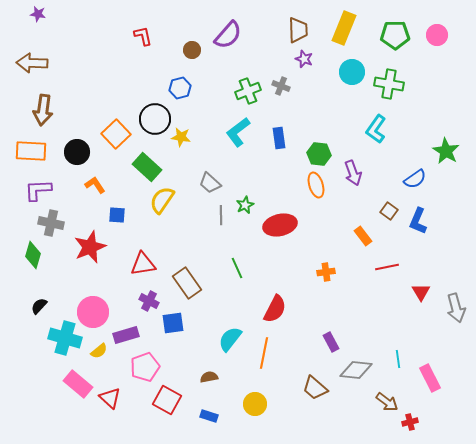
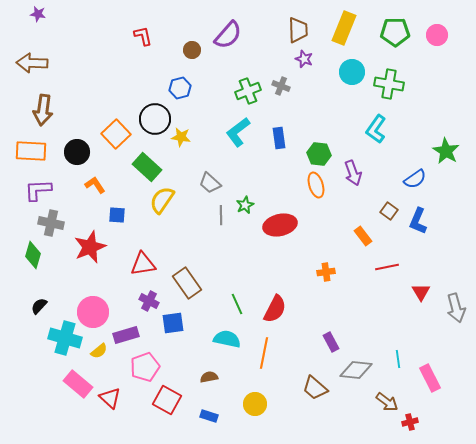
green pentagon at (395, 35): moved 3 px up
green line at (237, 268): moved 36 px down
cyan semicircle at (230, 339): moved 3 px left; rotated 64 degrees clockwise
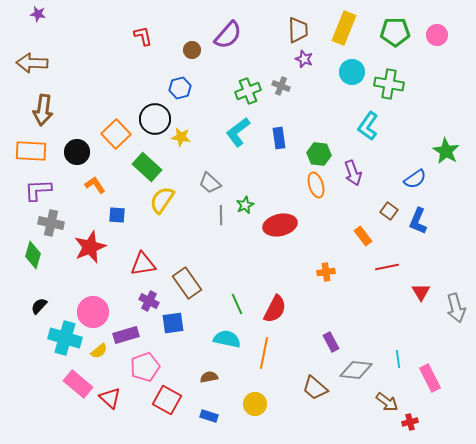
cyan L-shape at (376, 129): moved 8 px left, 3 px up
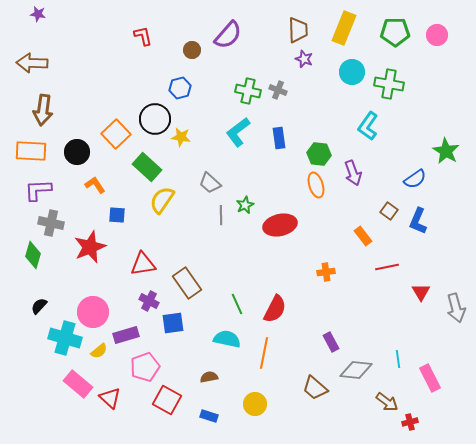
gray cross at (281, 86): moved 3 px left, 4 px down
green cross at (248, 91): rotated 35 degrees clockwise
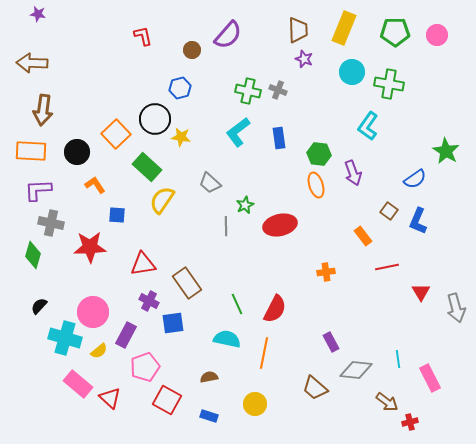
gray line at (221, 215): moved 5 px right, 11 px down
red star at (90, 247): rotated 20 degrees clockwise
purple rectangle at (126, 335): rotated 45 degrees counterclockwise
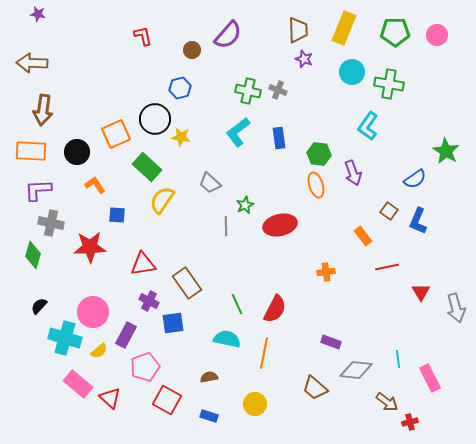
orange square at (116, 134): rotated 20 degrees clockwise
purple rectangle at (331, 342): rotated 42 degrees counterclockwise
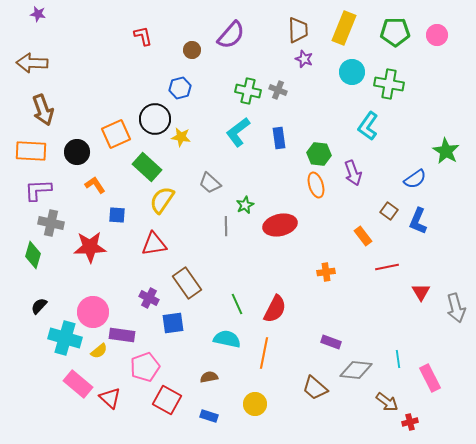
purple semicircle at (228, 35): moved 3 px right
brown arrow at (43, 110): rotated 28 degrees counterclockwise
red triangle at (143, 264): moved 11 px right, 20 px up
purple cross at (149, 301): moved 3 px up
purple rectangle at (126, 335): moved 4 px left; rotated 70 degrees clockwise
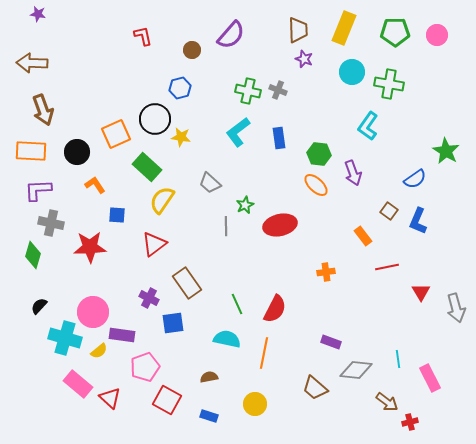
orange ellipse at (316, 185): rotated 30 degrees counterclockwise
red triangle at (154, 244): rotated 28 degrees counterclockwise
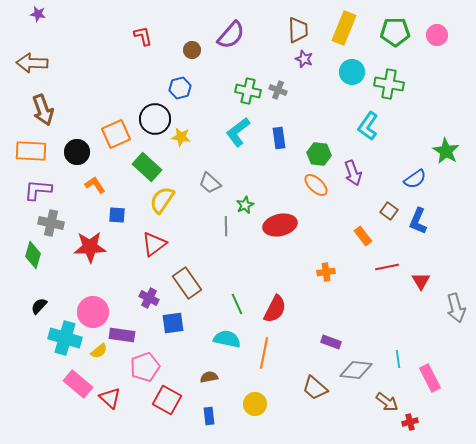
purple L-shape at (38, 190): rotated 8 degrees clockwise
red triangle at (421, 292): moved 11 px up
blue rectangle at (209, 416): rotated 66 degrees clockwise
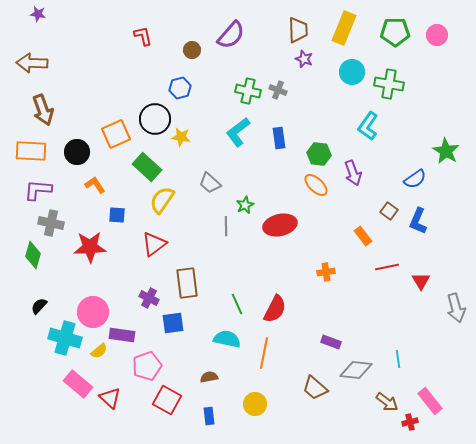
brown rectangle at (187, 283): rotated 28 degrees clockwise
pink pentagon at (145, 367): moved 2 px right, 1 px up
pink rectangle at (430, 378): moved 23 px down; rotated 12 degrees counterclockwise
